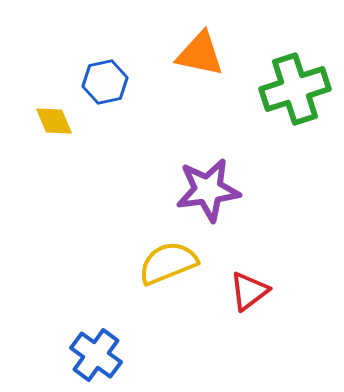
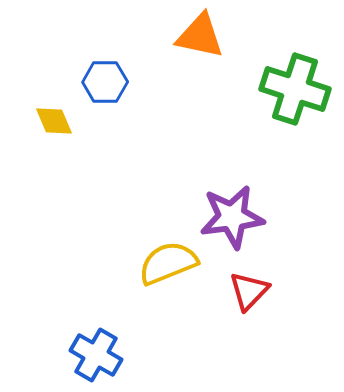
orange triangle: moved 18 px up
blue hexagon: rotated 12 degrees clockwise
green cross: rotated 36 degrees clockwise
purple star: moved 24 px right, 27 px down
red triangle: rotated 9 degrees counterclockwise
blue cross: rotated 6 degrees counterclockwise
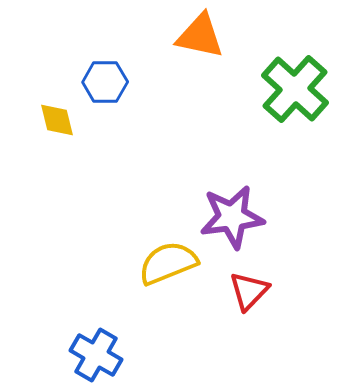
green cross: rotated 24 degrees clockwise
yellow diamond: moved 3 px right, 1 px up; rotated 9 degrees clockwise
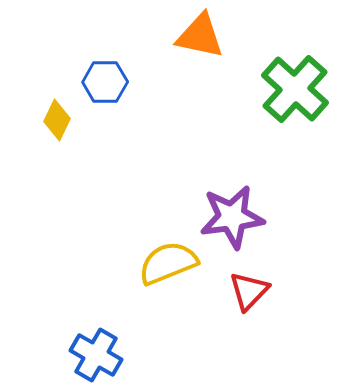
yellow diamond: rotated 39 degrees clockwise
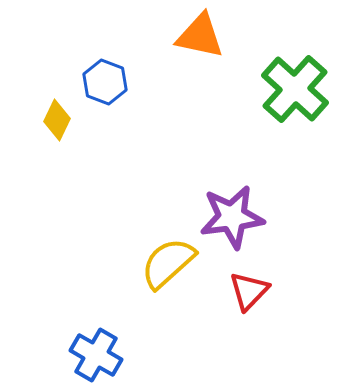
blue hexagon: rotated 21 degrees clockwise
yellow semicircle: rotated 20 degrees counterclockwise
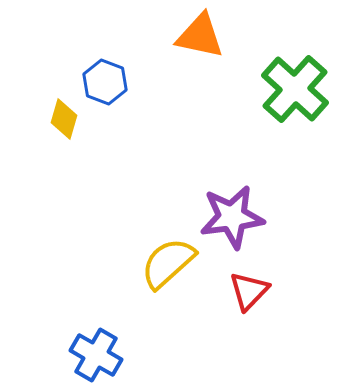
yellow diamond: moved 7 px right, 1 px up; rotated 9 degrees counterclockwise
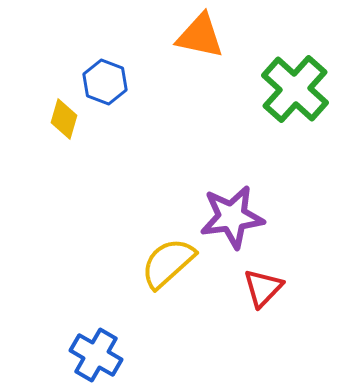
red triangle: moved 14 px right, 3 px up
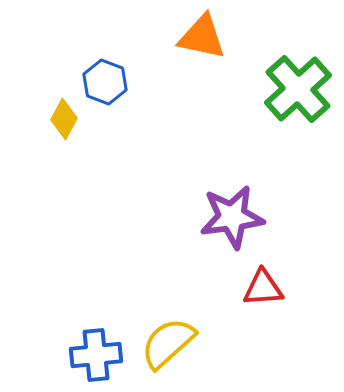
orange triangle: moved 2 px right, 1 px down
green cross: moved 3 px right; rotated 6 degrees clockwise
yellow diamond: rotated 12 degrees clockwise
yellow semicircle: moved 80 px down
red triangle: rotated 42 degrees clockwise
blue cross: rotated 36 degrees counterclockwise
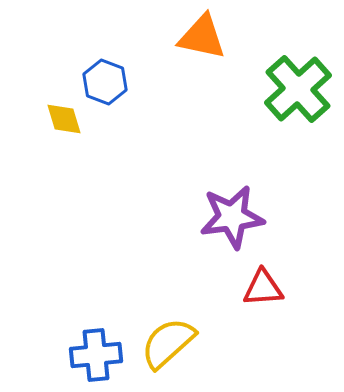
yellow diamond: rotated 45 degrees counterclockwise
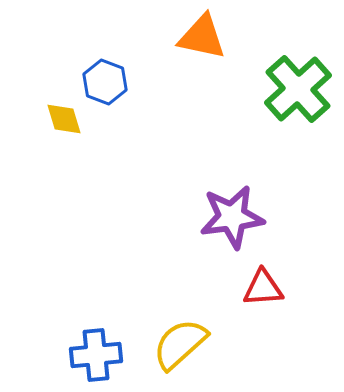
yellow semicircle: moved 12 px right, 1 px down
